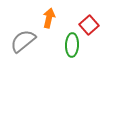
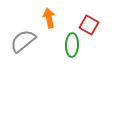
orange arrow: rotated 24 degrees counterclockwise
red square: rotated 18 degrees counterclockwise
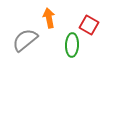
gray semicircle: moved 2 px right, 1 px up
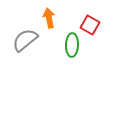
red square: moved 1 px right
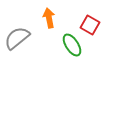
gray semicircle: moved 8 px left, 2 px up
green ellipse: rotated 35 degrees counterclockwise
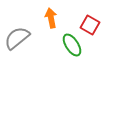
orange arrow: moved 2 px right
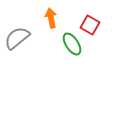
green ellipse: moved 1 px up
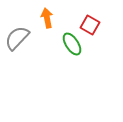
orange arrow: moved 4 px left
gray semicircle: rotated 8 degrees counterclockwise
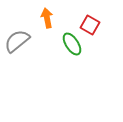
gray semicircle: moved 3 px down; rotated 8 degrees clockwise
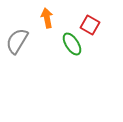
gray semicircle: rotated 20 degrees counterclockwise
